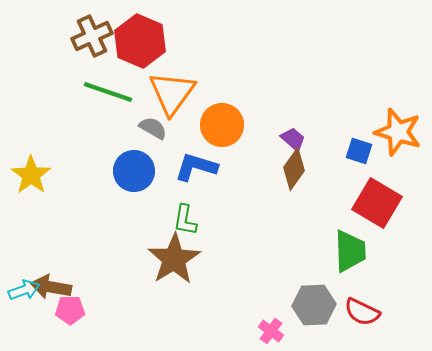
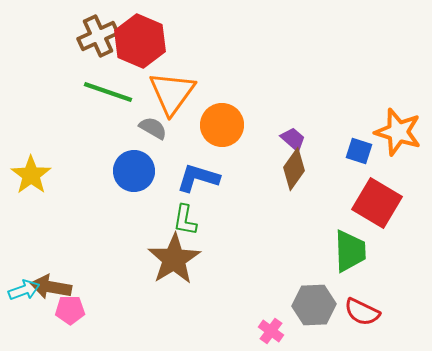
brown cross: moved 6 px right
blue L-shape: moved 2 px right, 11 px down
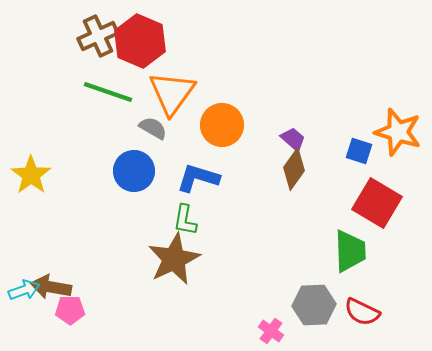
brown star: rotated 6 degrees clockwise
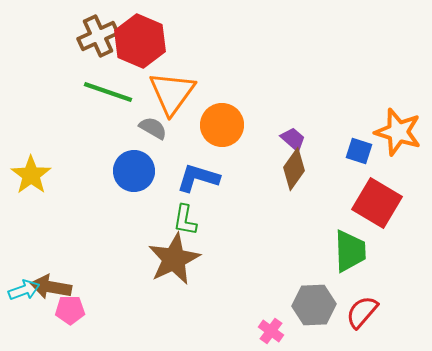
red semicircle: rotated 105 degrees clockwise
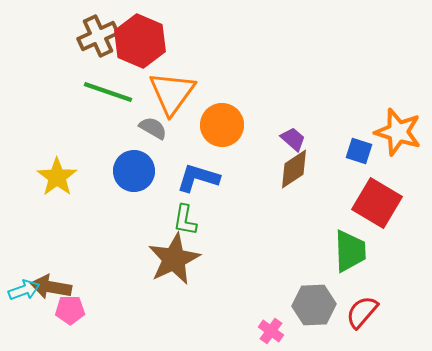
brown diamond: rotated 21 degrees clockwise
yellow star: moved 26 px right, 2 px down
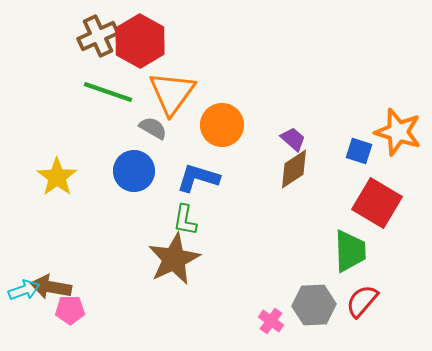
red hexagon: rotated 6 degrees clockwise
red semicircle: moved 11 px up
pink cross: moved 10 px up
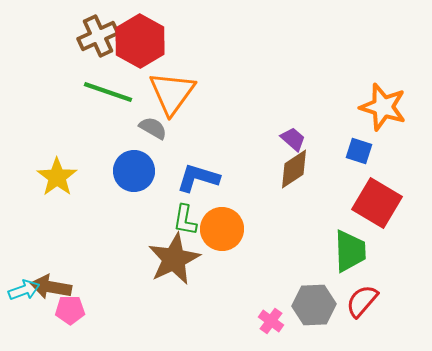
orange circle: moved 104 px down
orange star: moved 15 px left, 25 px up
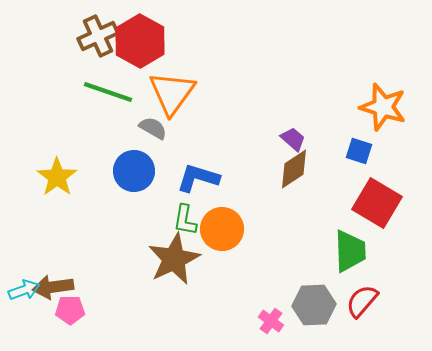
brown arrow: moved 2 px right; rotated 18 degrees counterclockwise
